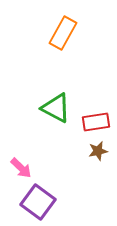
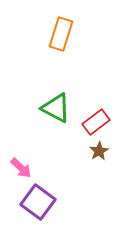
orange rectangle: moved 2 px left, 1 px down; rotated 12 degrees counterclockwise
red rectangle: rotated 28 degrees counterclockwise
brown star: moved 1 px right; rotated 18 degrees counterclockwise
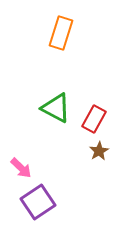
orange rectangle: moved 1 px up
red rectangle: moved 2 px left, 3 px up; rotated 24 degrees counterclockwise
purple square: rotated 20 degrees clockwise
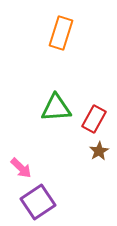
green triangle: rotated 32 degrees counterclockwise
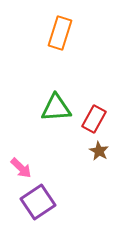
orange rectangle: moved 1 px left
brown star: rotated 12 degrees counterclockwise
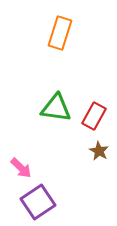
green triangle: rotated 12 degrees clockwise
red rectangle: moved 3 px up
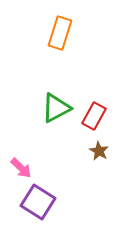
green triangle: rotated 36 degrees counterclockwise
purple square: rotated 24 degrees counterclockwise
